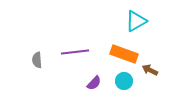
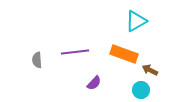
cyan circle: moved 17 px right, 9 px down
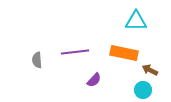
cyan triangle: rotated 30 degrees clockwise
orange rectangle: moved 1 px up; rotated 8 degrees counterclockwise
purple semicircle: moved 3 px up
cyan circle: moved 2 px right
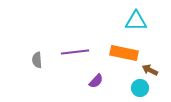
purple semicircle: moved 2 px right, 1 px down
cyan circle: moved 3 px left, 2 px up
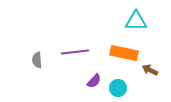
purple semicircle: moved 2 px left
cyan circle: moved 22 px left
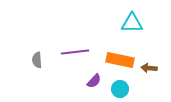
cyan triangle: moved 4 px left, 2 px down
orange rectangle: moved 4 px left, 7 px down
brown arrow: moved 1 px left, 2 px up; rotated 21 degrees counterclockwise
cyan circle: moved 2 px right, 1 px down
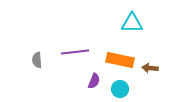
brown arrow: moved 1 px right
purple semicircle: rotated 21 degrees counterclockwise
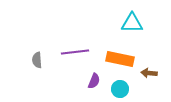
orange rectangle: moved 1 px up
brown arrow: moved 1 px left, 5 px down
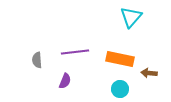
cyan triangle: moved 1 px left, 6 px up; rotated 50 degrees counterclockwise
purple semicircle: moved 29 px left
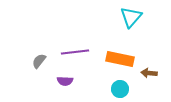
gray semicircle: moved 2 px right, 1 px down; rotated 42 degrees clockwise
purple semicircle: rotated 70 degrees clockwise
